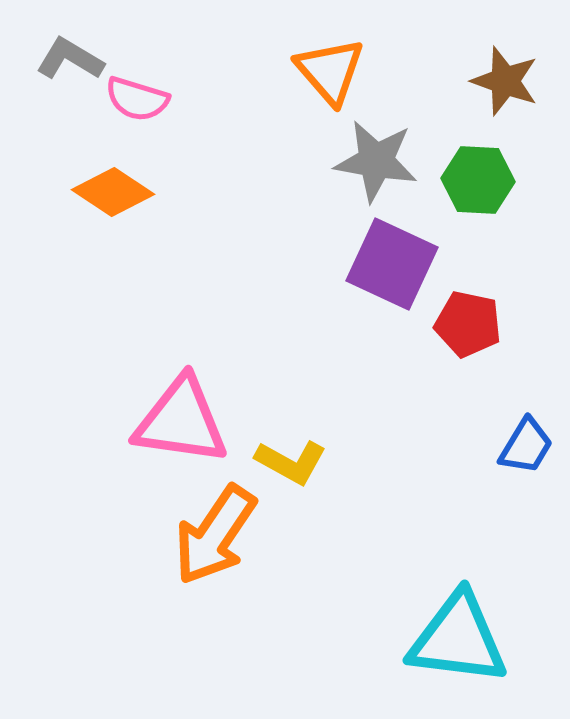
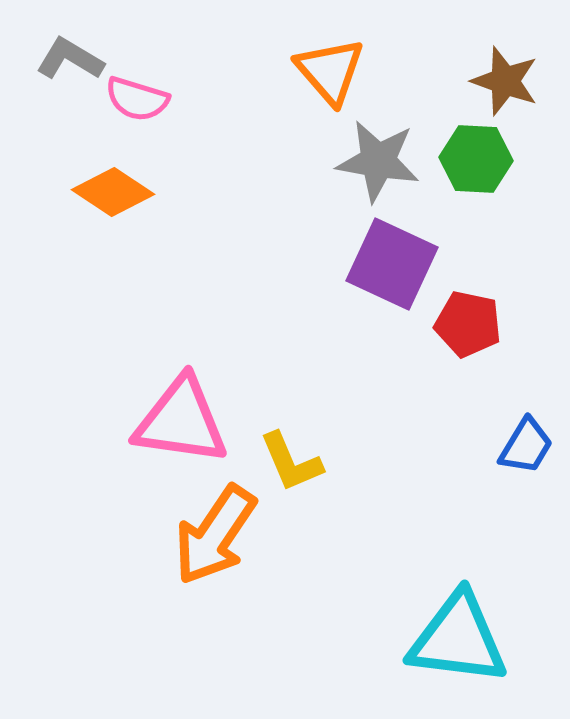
gray star: moved 2 px right
green hexagon: moved 2 px left, 21 px up
yellow L-shape: rotated 38 degrees clockwise
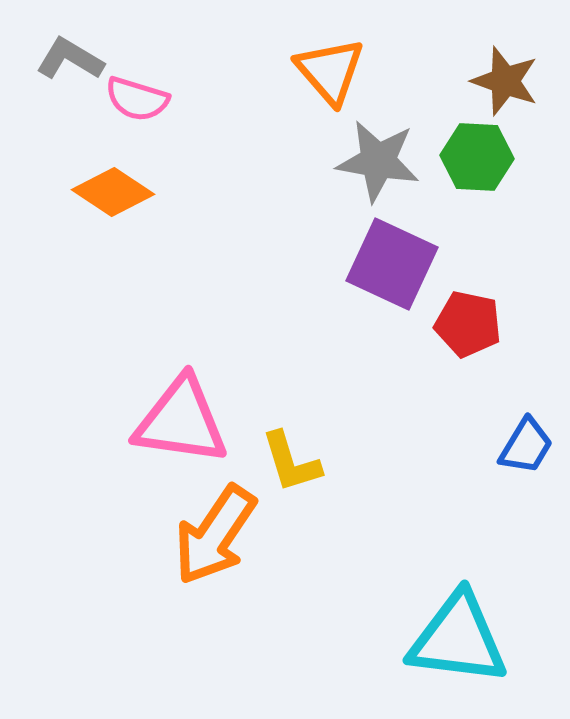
green hexagon: moved 1 px right, 2 px up
yellow L-shape: rotated 6 degrees clockwise
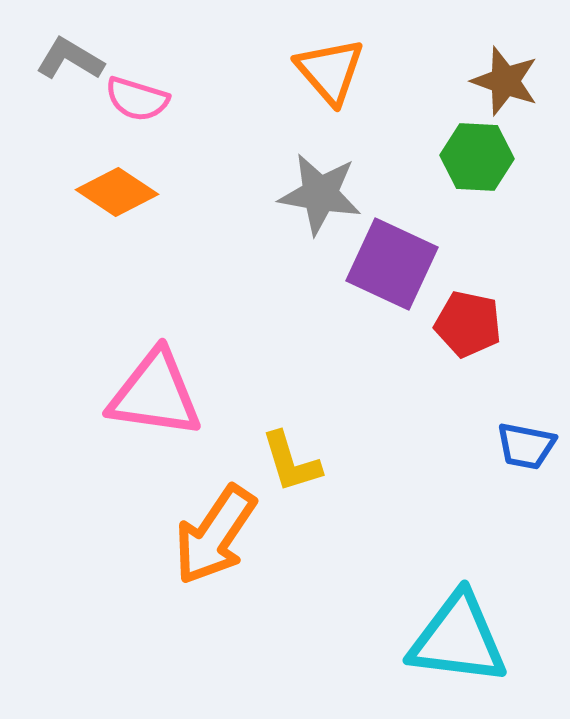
gray star: moved 58 px left, 33 px down
orange diamond: moved 4 px right
pink triangle: moved 26 px left, 27 px up
blue trapezoid: rotated 70 degrees clockwise
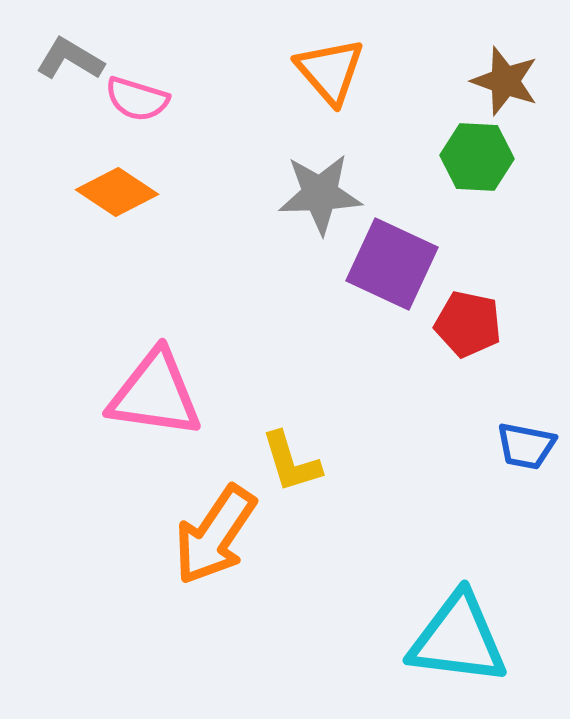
gray star: rotated 12 degrees counterclockwise
